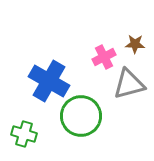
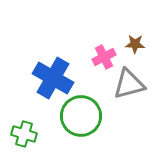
blue cross: moved 4 px right, 3 px up
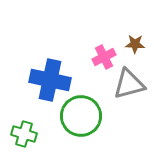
blue cross: moved 3 px left, 2 px down; rotated 18 degrees counterclockwise
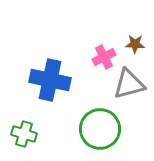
green circle: moved 19 px right, 13 px down
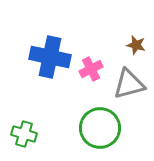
brown star: moved 1 px right, 1 px down; rotated 12 degrees clockwise
pink cross: moved 13 px left, 12 px down
blue cross: moved 23 px up
green circle: moved 1 px up
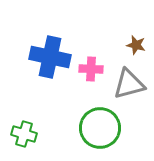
pink cross: rotated 30 degrees clockwise
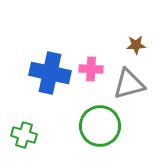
brown star: rotated 18 degrees counterclockwise
blue cross: moved 16 px down
green circle: moved 2 px up
green cross: moved 1 px down
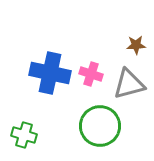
pink cross: moved 5 px down; rotated 15 degrees clockwise
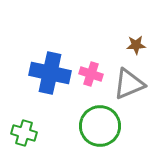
gray triangle: rotated 8 degrees counterclockwise
green cross: moved 2 px up
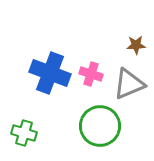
blue cross: rotated 9 degrees clockwise
